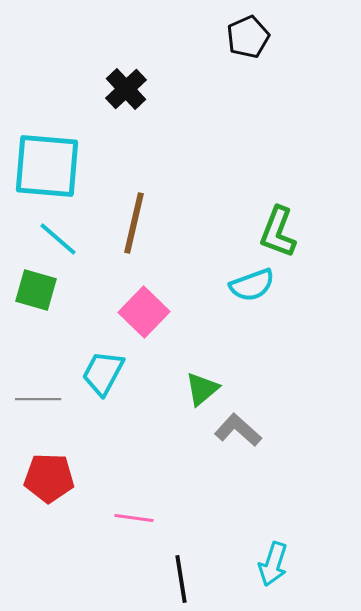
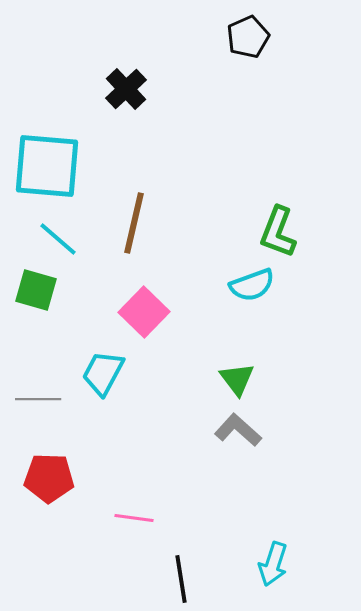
green triangle: moved 35 px right, 10 px up; rotated 27 degrees counterclockwise
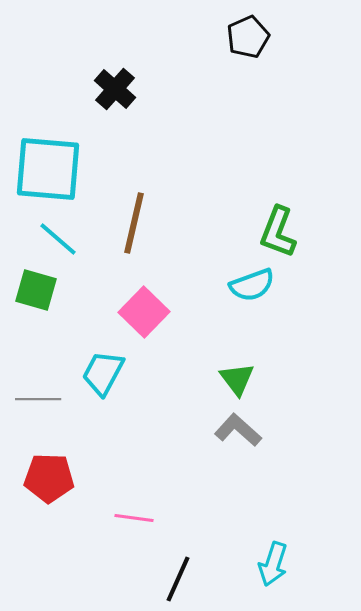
black cross: moved 11 px left; rotated 6 degrees counterclockwise
cyan square: moved 1 px right, 3 px down
black line: moved 3 px left; rotated 33 degrees clockwise
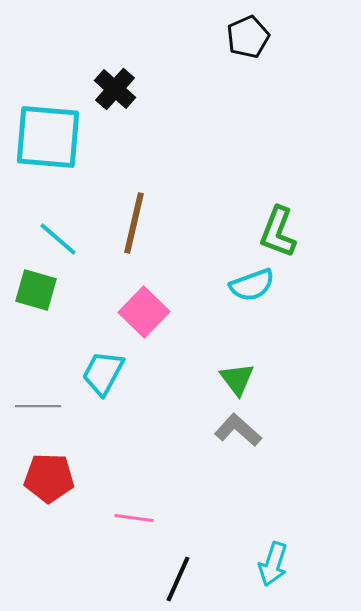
cyan square: moved 32 px up
gray line: moved 7 px down
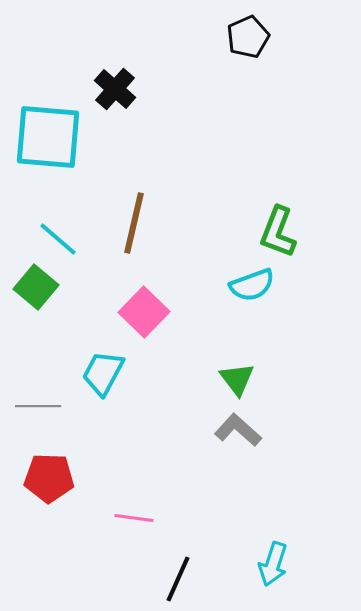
green square: moved 3 px up; rotated 24 degrees clockwise
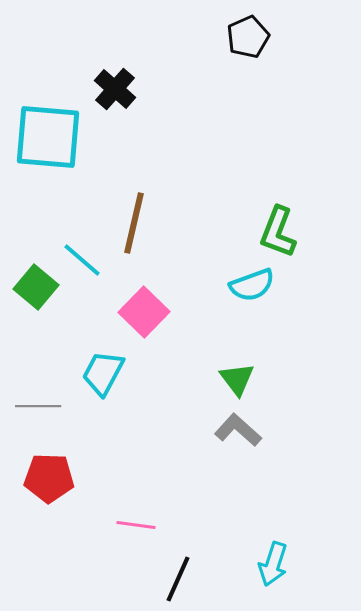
cyan line: moved 24 px right, 21 px down
pink line: moved 2 px right, 7 px down
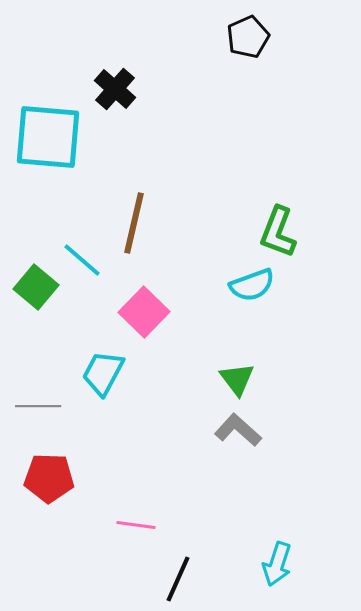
cyan arrow: moved 4 px right
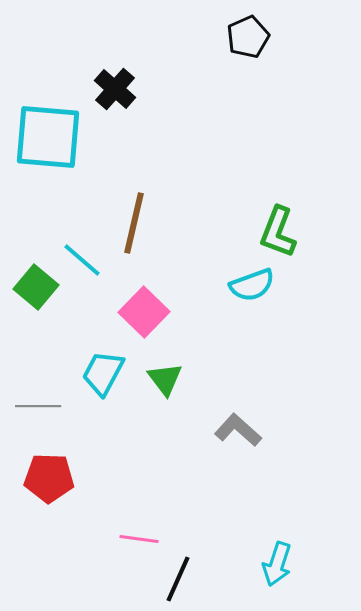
green triangle: moved 72 px left
pink line: moved 3 px right, 14 px down
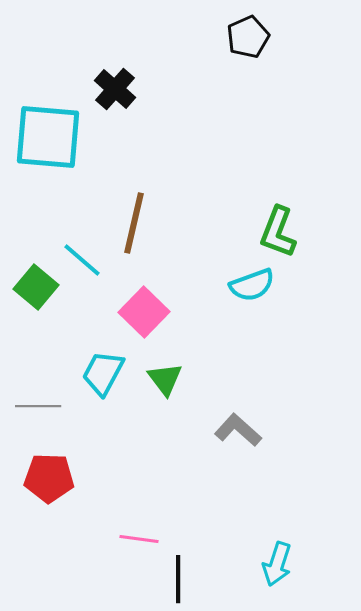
black line: rotated 24 degrees counterclockwise
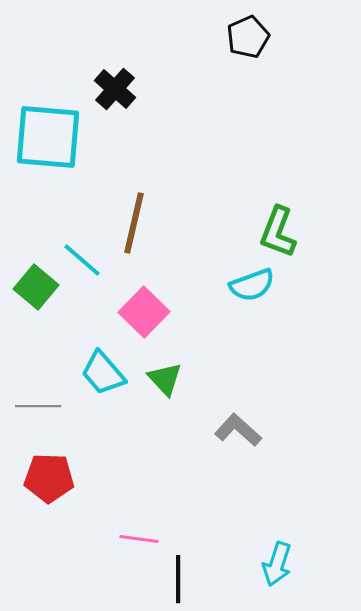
cyan trapezoid: rotated 69 degrees counterclockwise
green triangle: rotated 6 degrees counterclockwise
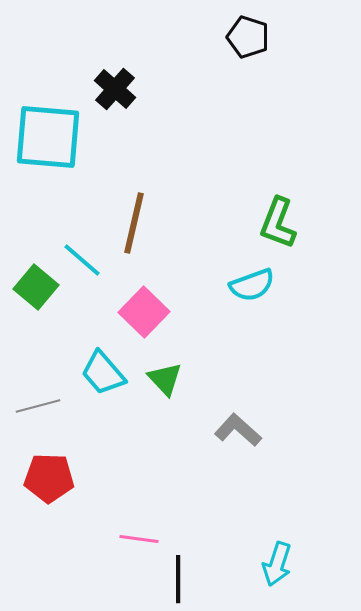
black pentagon: rotated 30 degrees counterclockwise
green L-shape: moved 9 px up
gray line: rotated 15 degrees counterclockwise
